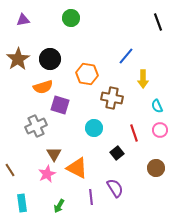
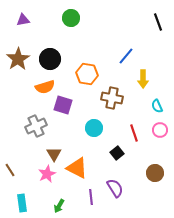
orange semicircle: moved 2 px right
purple square: moved 3 px right
brown circle: moved 1 px left, 5 px down
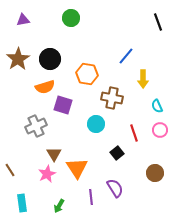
cyan circle: moved 2 px right, 4 px up
orange triangle: rotated 30 degrees clockwise
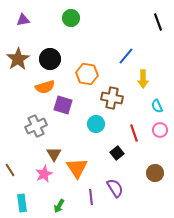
pink star: moved 3 px left
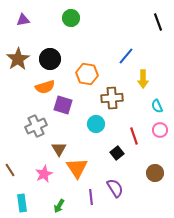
brown cross: rotated 15 degrees counterclockwise
red line: moved 3 px down
brown triangle: moved 5 px right, 5 px up
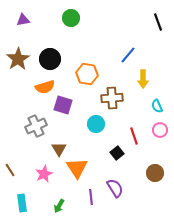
blue line: moved 2 px right, 1 px up
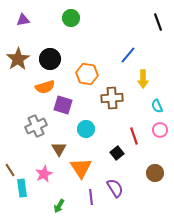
cyan circle: moved 10 px left, 5 px down
orange triangle: moved 4 px right
cyan rectangle: moved 15 px up
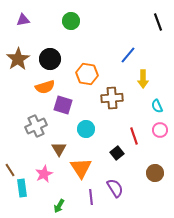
green circle: moved 3 px down
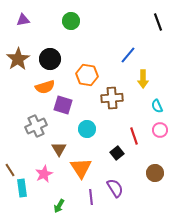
orange hexagon: moved 1 px down
cyan circle: moved 1 px right
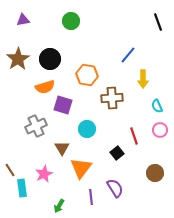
brown triangle: moved 3 px right, 1 px up
orange triangle: rotated 10 degrees clockwise
